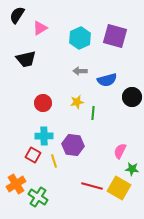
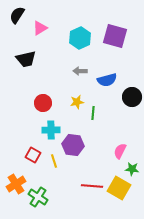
cyan cross: moved 7 px right, 6 px up
red line: rotated 10 degrees counterclockwise
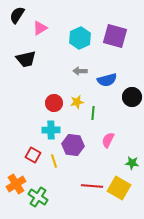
red circle: moved 11 px right
pink semicircle: moved 12 px left, 11 px up
green star: moved 6 px up
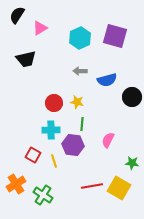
yellow star: rotated 24 degrees clockwise
green line: moved 11 px left, 11 px down
red line: rotated 15 degrees counterclockwise
green cross: moved 5 px right, 2 px up
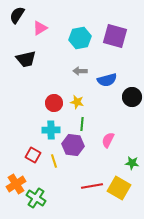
cyan hexagon: rotated 15 degrees clockwise
green cross: moved 7 px left, 3 px down
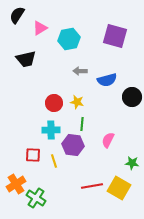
cyan hexagon: moved 11 px left, 1 px down
red square: rotated 28 degrees counterclockwise
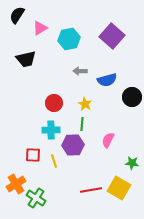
purple square: moved 3 px left; rotated 25 degrees clockwise
yellow star: moved 8 px right, 2 px down; rotated 16 degrees clockwise
purple hexagon: rotated 10 degrees counterclockwise
red line: moved 1 px left, 4 px down
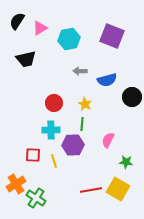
black semicircle: moved 6 px down
purple square: rotated 20 degrees counterclockwise
green star: moved 6 px left, 1 px up
yellow square: moved 1 px left, 1 px down
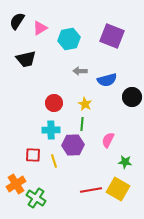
green star: moved 1 px left
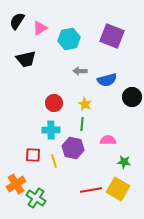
pink semicircle: rotated 63 degrees clockwise
purple hexagon: moved 3 px down; rotated 15 degrees clockwise
green star: moved 1 px left
